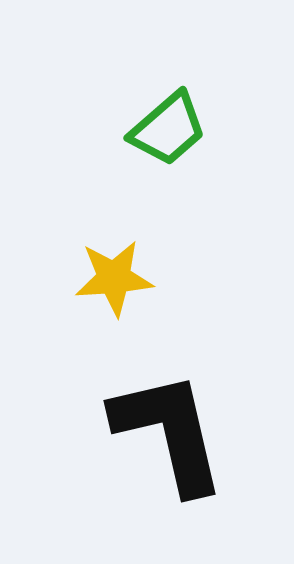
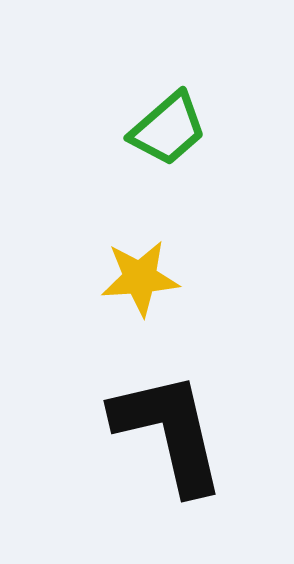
yellow star: moved 26 px right
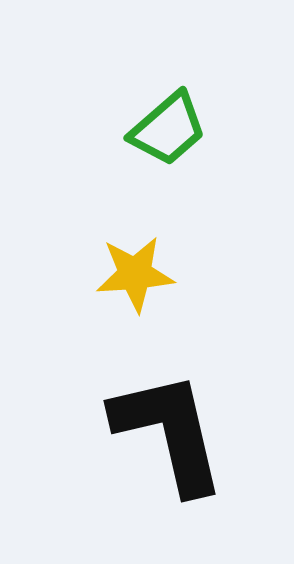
yellow star: moved 5 px left, 4 px up
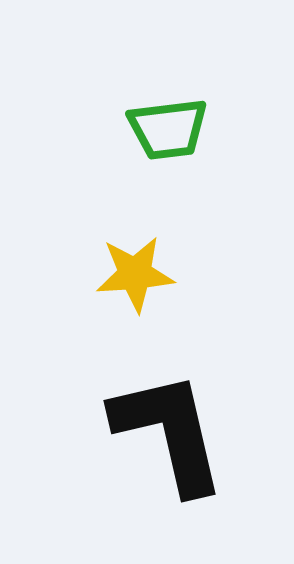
green trapezoid: rotated 34 degrees clockwise
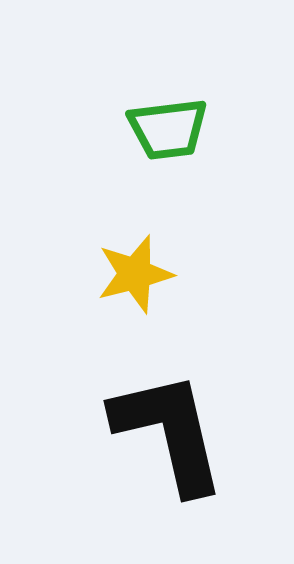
yellow star: rotated 10 degrees counterclockwise
